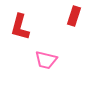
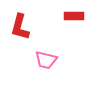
red rectangle: rotated 72 degrees clockwise
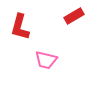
red rectangle: rotated 30 degrees counterclockwise
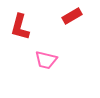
red rectangle: moved 2 px left
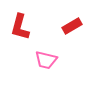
red rectangle: moved 10 px down
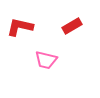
red L-shape: rotated 88 degrees clockwise
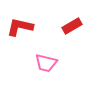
pink trapezoid: moved 3 px down
